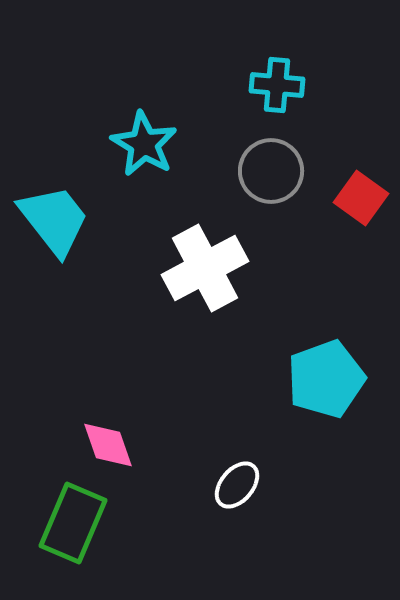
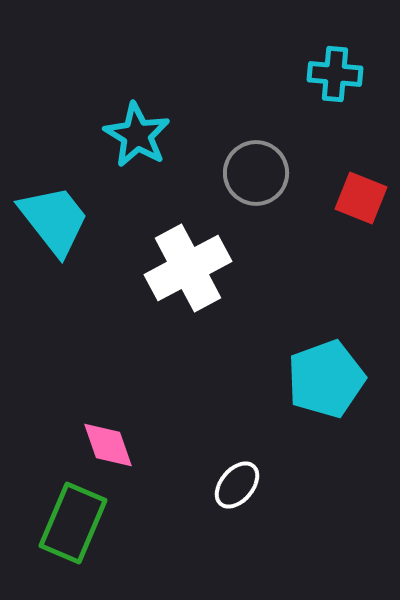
cyan cross: moved 58 px right, 11 px up
cyan star: moved 7 px left, 9 px up
gray circle: moved 15 px left, 2 px down
red square: rotated 14 degrees counterclockwise
white cross: moved 17 px left
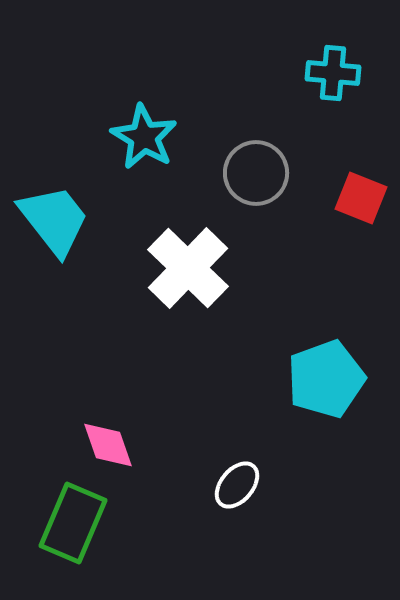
cyan cross: moved 2 px left, 1 px up
cyan star: moved 7 px right, 2 px down
white cross: rotated 18 degrees counterclockwise
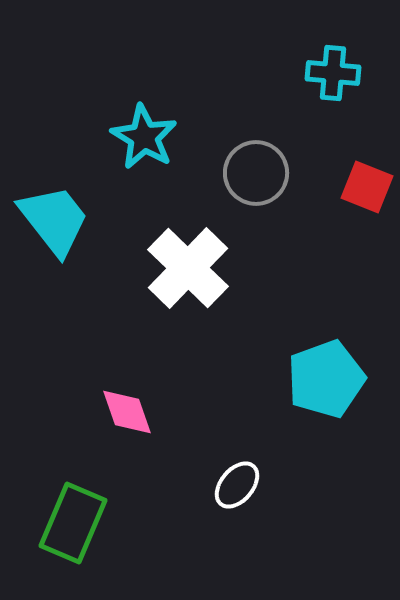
red square: moved 6 px right, 11 px up
pink diamond: moved 19 px right, 33 px up
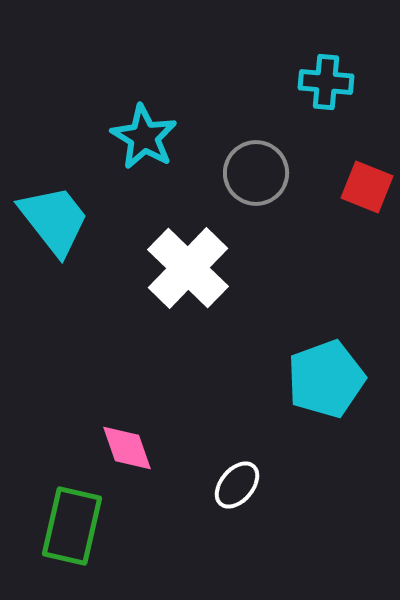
cyan cross: moved 7 px left, 9 px down
pink diamond: moved 36 px down
green rectangle: moved 1 px left, 3 px down; rotated 10 degrees counterclockwise
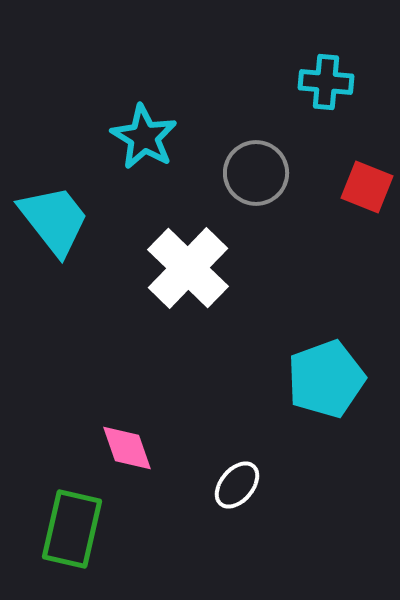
green rectangle: moved 3 px down
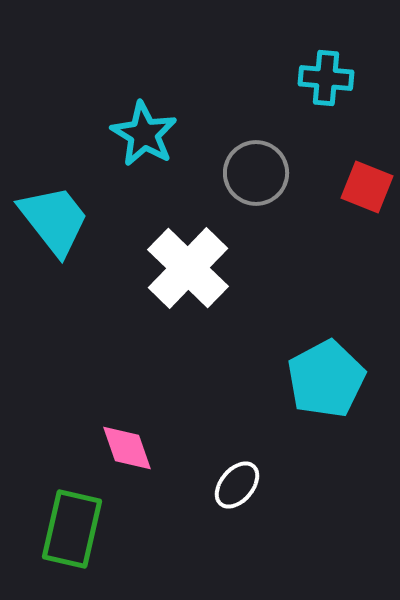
cyan cross: moved 4 px up
cyan star: moved 3 px up
cyan pentagon: rotated 8 degrees counterclockwise
